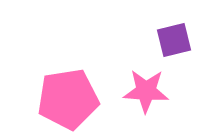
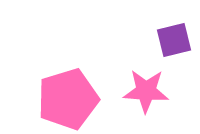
pink pentagon: rotated 8 degrees counterclockwise
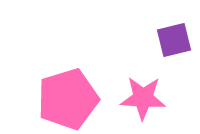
pink star: moved 3 px left, 7 px down
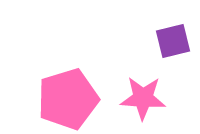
purple square: moved 1 px left, 1 px down
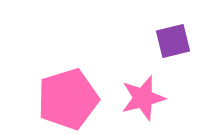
pink star: rotated 18 degrees counterclockwise
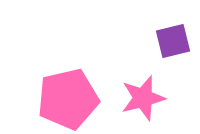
pink pentagon: rotated 4 degrees clockwise
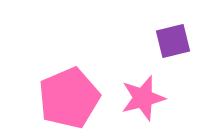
pink pentagon: moved 1 px right, 1 px up; rotated 10 degrees counterclockwise
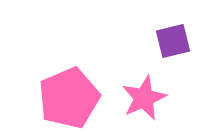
pink star: moved 1 px right; rotated 9 degrees counterclockwise
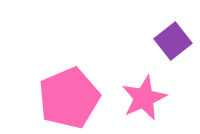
purple square: rotated 24 degrees counterclockwise
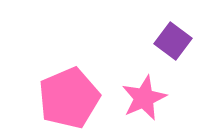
purple square: rotated 15 degrees counterclockwise
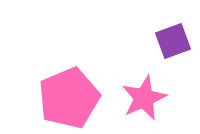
purple square: rotated 33 degrees clockwise
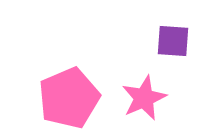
purple square: rotated 24 degrees clockwise
